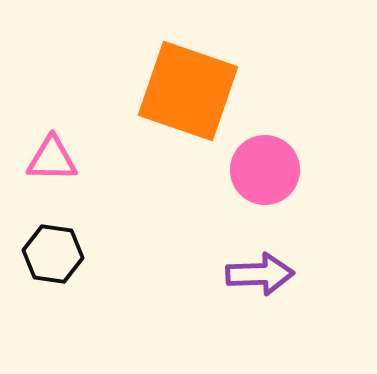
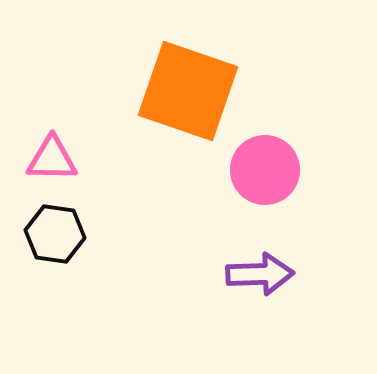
black hexagon: moved 2 px right, 20 px up
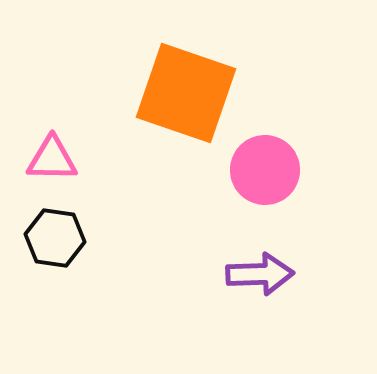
orange square: moved 2 px left, 2 px down
black hexagon: moved 4 px down
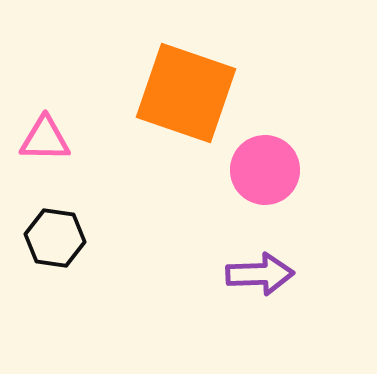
pink triangle: moved 7 px left, 20 px up
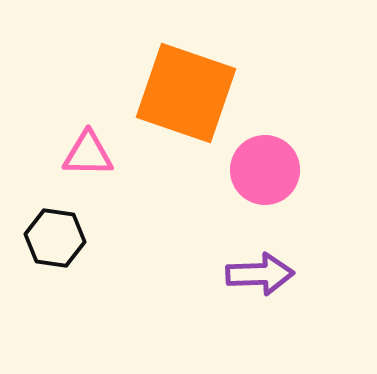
pink triangle: moved 43 px right, 15 px down
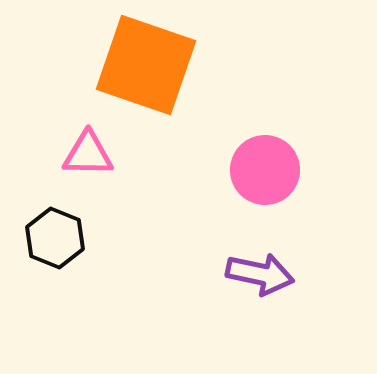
orange square: moved 40 px left, 28 px up
black hexagon: rotated 14 degrees clockwise
purple arrow: rotated 14 degrees clockwise
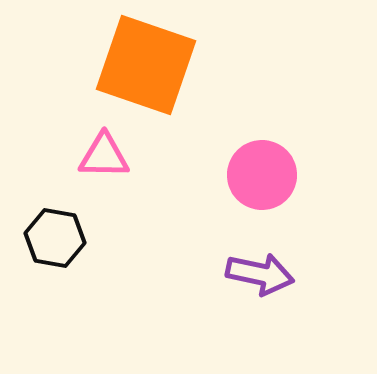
pink triangle: moved 16 px right, 2 px down
pink circle: moved 3 px left, 5 px down
black hexagon: rotated 12 degrees counterclockwise
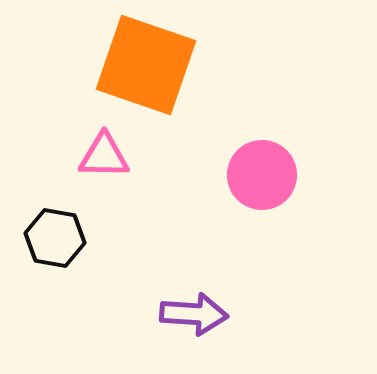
purple arrow: moved 66 px left, 40 px down; rotated 8 degrees counterclockwise
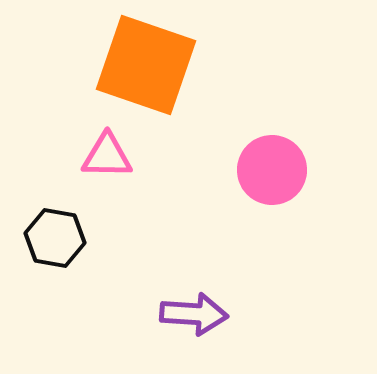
pink triangle: moved 3 px right
pink circle: moved 10 px right, 5 px up
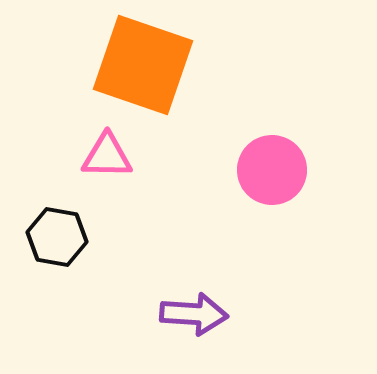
orange square: moved 3 px left
black hexagon: moved 2 px right, 1 px up
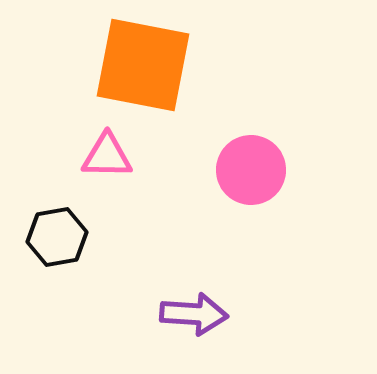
orange square: rotated 8 degrees counterclockwise
pink circle: moved 21 px left
black hexagon: rotated 20 degrees counterclockwise
